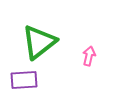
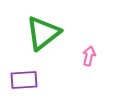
green triangle: moved 4 px right, 9 px up
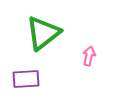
purple rectangle: moved 2 px right, 1 px up
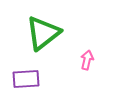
pink arrow: moved 2 px left, 4 px down
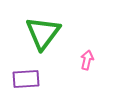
green triangle: rotated 15 degrees counterclockwise
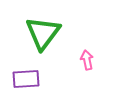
pink arrow: rotated 24 degrees counterclockwise
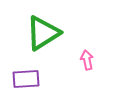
green triangle: rotated 21 degrees clockwise
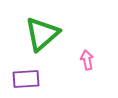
green triangle: moved 1 px left, 1 px down; rotated 9 degrees counterclockwise
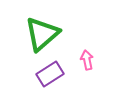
purple rectangle: moved 24 px right, 5 px up; rotated 28 degrees counterclockwise
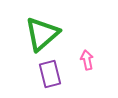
purple rectangle: rotated 72 degrees counterclockwise
